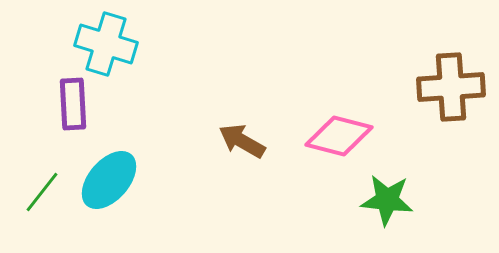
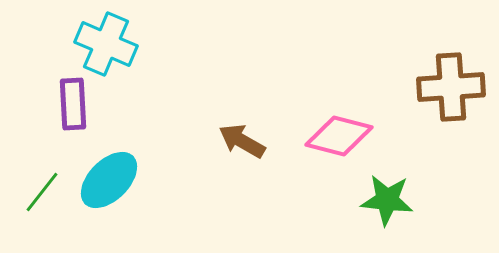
cyan cross: rotated 6 degrees clockwise
cyan ellipse: rotated 4 degrees clockwise
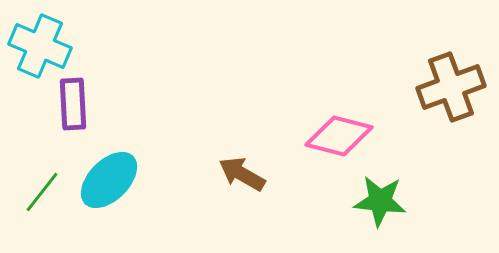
cyan cross: moved 66 px left, 2 px down
brown cross: rotated 16 degrees counterclockwise
brown arrow: moved 33 px down
green star: moved 7 px left, 1 px down
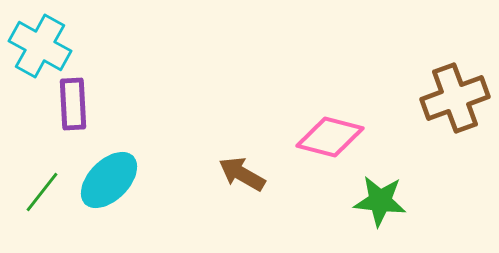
cyan cross: rotated 6 degrees clockwise
brown cross: moved 4 px right, 11 px down
pink diamond: moved 9 px left, 1 px down
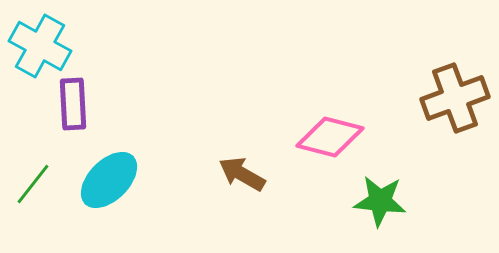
green line: moved 9 px left, 8 px up
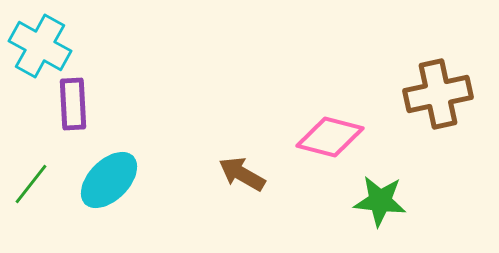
brown cross: moved 17 px left, 4 px up; rotated 8 degrees clockwise
green line: moved 2 px left
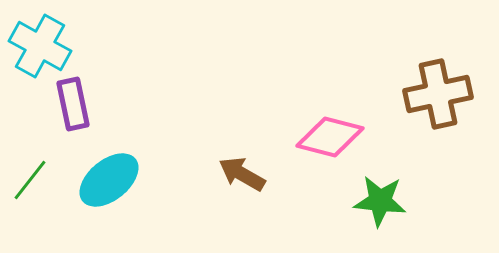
purple rectangle: rotated 9 degrees counterclockwise
cyan ellipse: rotated 6 degrees clockwise
green line: moved 1 px left, 4 px up
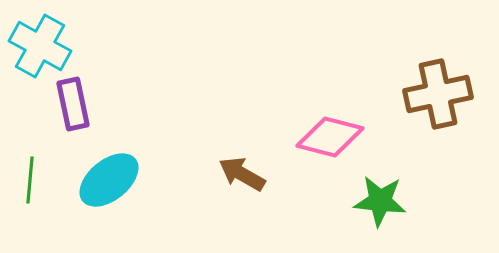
green line: rotated 33 degrees counterclockwise
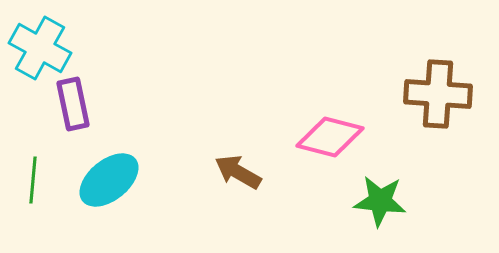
cyan cross: moved 2 px down
brown cross: rotated 16 degrees clockwise
brown arrow: moved 4 px left, 2 px up
green line: moved 3 px right
